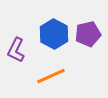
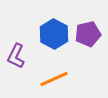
purple L-shape: moved 6 px down
orange line: moved 3 px right, 3 px down
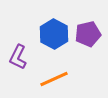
purple L-shape: moved 2 px right, 1 px down
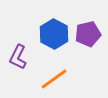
orange line: rotated 12 degrees counterclockwise
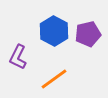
blue hexagon: moved 3 px up
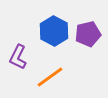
orange line: moved 4 px left, 2 px up
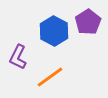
purple pentagon: moved 12 px up; rotated 20 degrees counterclockwise
